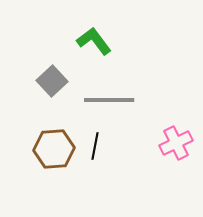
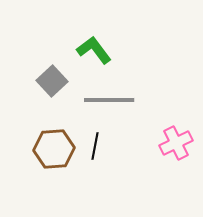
green L-shape: moved 9 px down
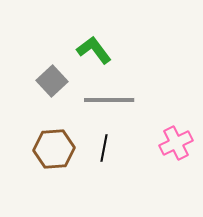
black line: moved 9 px right, 2 px down
